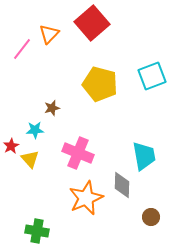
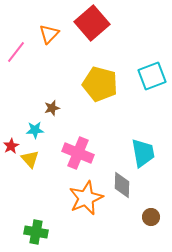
pink line: moved 6 px left, 3 px down
cyan trapezoid: moved 1 px left, 3 px up
green cross: moved 1 px left, 1 px down
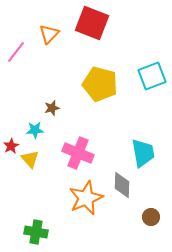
red square: rotated 28 degrees counterclockwise
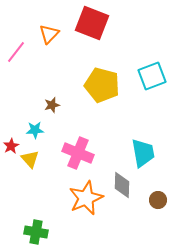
yellow pentagon: moved 2 px right, 1 px down
brown star: moved 3 px up
brown circle: moved 7 px right, 17 px up
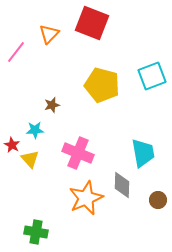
red star: moved 1 px right, 1 px up; rotated 14 degrees counterclockwise
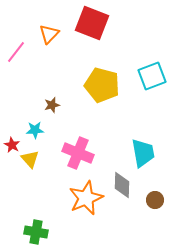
brown circle: moved 3 px left
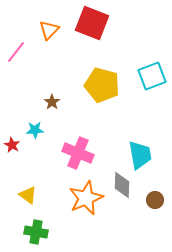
orange triangle: moved 4 px up
brown star: moved 3 px up; rotated 21 degrees counterclockwise
cyan trapezoid: moved 3 px left, 2 px down
yellow triangle: moved 2 px left, 36 px down; rotated 12 degrees counterclockwise
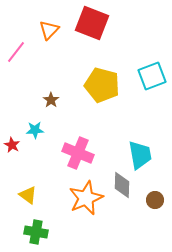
brown star: moved 1 px left, 2 px up
